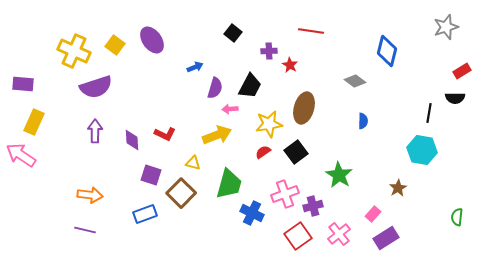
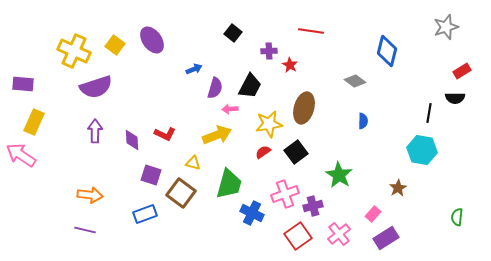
blue arrow at (195, 67): moved 1 px left, 2 px down
brown square at (181, 193): rotated 8 degrees counterclockwise
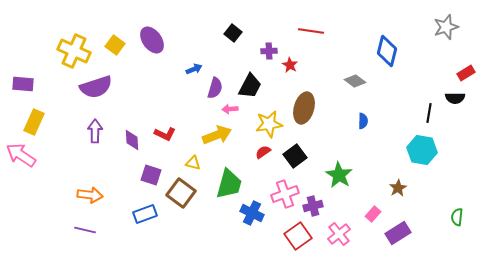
red rectangle at (462, 71): moved 4 px right, 2 px down
black square at (296, 152): moved 1 px left, 4 px down
purple rectangle at (386, 238): moved 12 px right, 5 px up
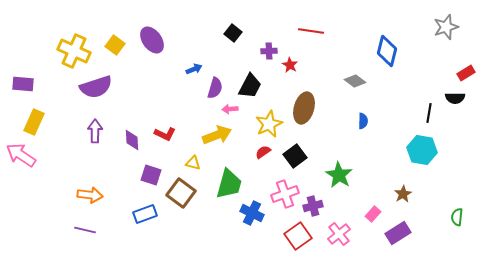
yellow star at (269, 124): rotated 16 degrees counterclockwise
brown star at (398, 188): moved 5 px right, 6 px down
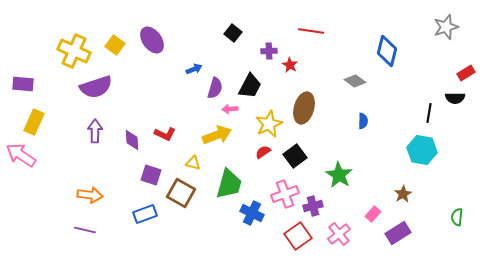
brown square at (181, 193): rotated 8 degrees counterclockwise
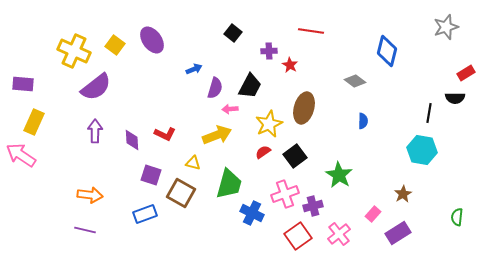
purple semicircle at (96, 87): rotated 20 degrees counterclockwise
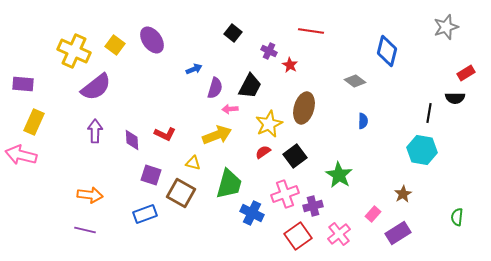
purple cross at (269, 51): rotated 28 degrees clockwise
pink arrow at (21, 155): rotated 20 degrees counterclockwise
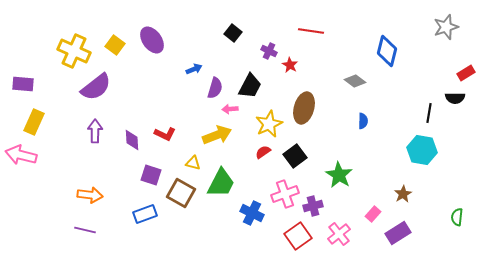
green trapezoid at (229, 184): moved 8 px left, 1 px up; rotated 12 degrees clockwise
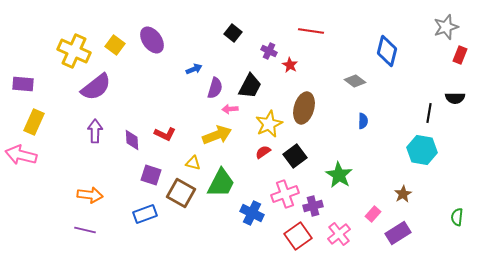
red rectangle at (466, 73): moved 6 px left, 18 px up; rotated 36 degrees counterclockwise
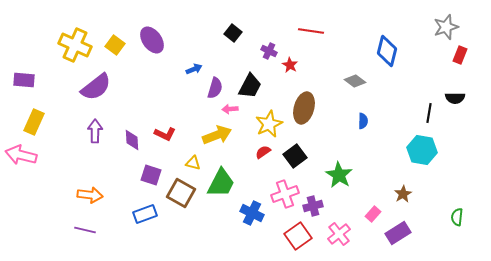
yellow cross at (74, 51): moved 1 px right, 6 px up
purple rectangle at (23, 84): moved 1 px right, 4 px up
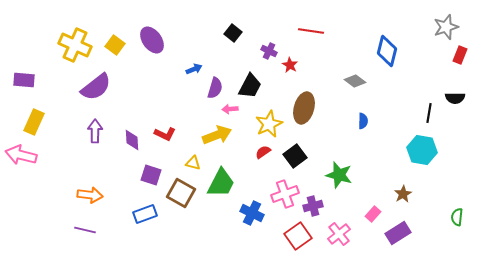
green star at (339, 175): rotated 16 degrees counterclockwise
